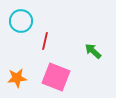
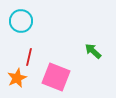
red line: moved 16 px left, 16 px down
orange star: rotated 18 degrees counterclockwise
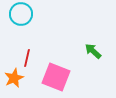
cyan circle: moved 7 px up
red line: moved 2 px left, 1 px down
orange star: moved 3 px left
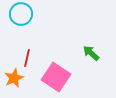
green arrow: moved 2 px left, 2 px down
pink square: rotated 12 degrees clockwise
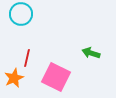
green arrow: rotated 24 degrees counterclockwise
pink square: rotated 8 degrees counterclockwise
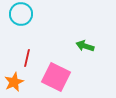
green arrow: moved 6 px left, 7 px up
orange star: moved 4 px down
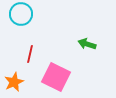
green arrow: moved 2 px right, 2 px up
red line: moved 3 px right, 4 px up
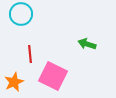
red line: rotated 18 degrees counterclockwise
pink square: moved 3 px left, 1 px up
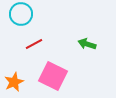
red line: moved 4 px right, 10 px up; rotated 66 degrees clockwise
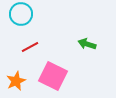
red line: moved 4 px left, 3 px down
orange star: moved 2 px right, 1 px up
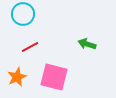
cyan circle: moved 2 px right
pink square: moved 1 px right, 1 px down; rotated 12 degrees counterclockwise
orange star: moved 1 px right, 4 px up
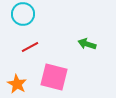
orange star: moved 7 px down; rotated 18 degrees counterclockwise
